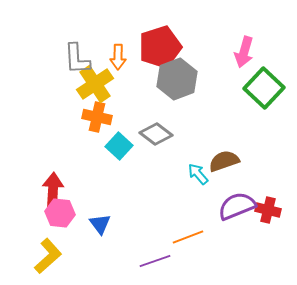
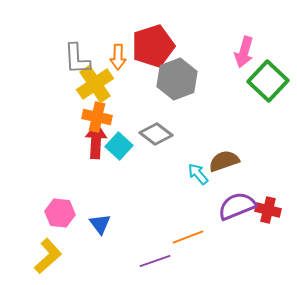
red pentagon: moved 7 px left, 1 px up
green square: moved 4 px right, 7 px up
red arrow: moved 43 px right, 49 px up
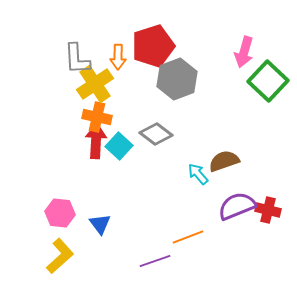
yellow L-shape: moved 12 px right
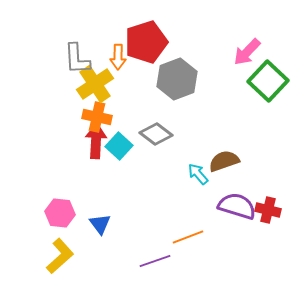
red pentagon: moved 7 px left, 4 px up
pink arrow: moved 3 px right; rotated 28 degrees clockwise
purple semicircle: rotated 39 degrees clockwise
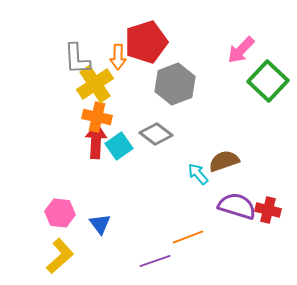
pink arrow: moved 6 px left, 2 px up
gray hexagon: moved 2 px left, 5 px down
cyan square: rotated 12 degrees clockwise
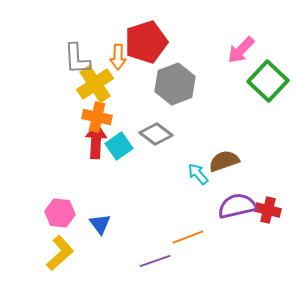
purple semicircle: rotated 30 degrees counterclockwise
yellow L-shape: moved 3 px up
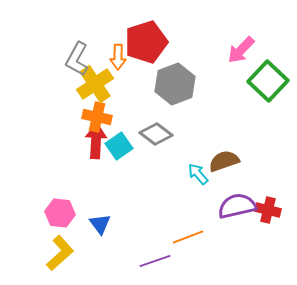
gray L-shape: rotated 32 degrees clockwise
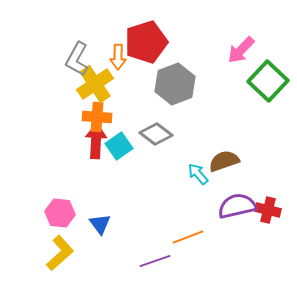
orange cross: rotated 8 degrees counterclockwise
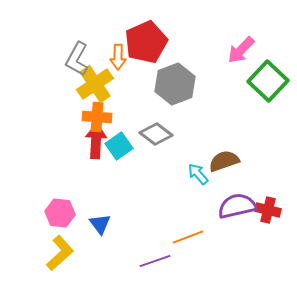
red pentagon: rotated 6 degrees counterclockwise
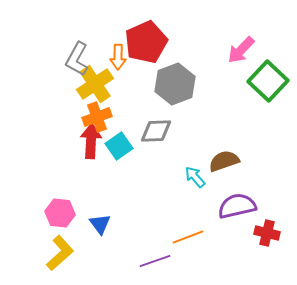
orange cross: rotated 24 degrees counterclockwise
gray diamond: moved 3 px up; rotated 40 degrees counterclockwise
red arrow: moved 5 px left
cyan arrow: moved 3 px left, 3 px down
red cross: moved 1 px left, 23 px down
